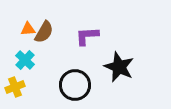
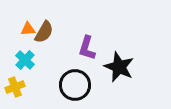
purple L-shape: moved 12 px down; rotated 70 degrees counterclockwise
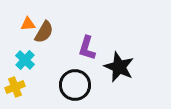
orange triangle: moved 5 px up
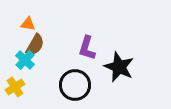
orange triangle: rotated 14 degrees clockwise
brown semicircle: moved 9 px left, 13 px down
yellow cross: rotated 12 degrees counterclockwise
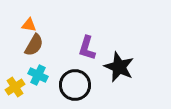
orange triangle: moved 1 px right, 1 px down
brown semicircle: moved 1 px left
cyan cross: moved 13 px right, 15 px down; rotated 18 degrees counterclockwise
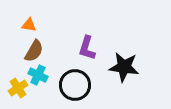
brown semicircle: moved 6 px down
black star: moved 5 px right; rotated 16 degrees counterclockwise
yellow cross: moved 3 px right, 1 px down
